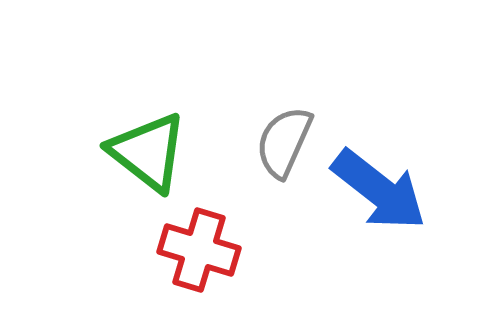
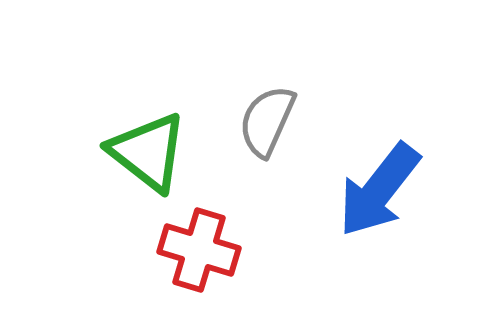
gray semicircle: moved 17 px left, 21 px up
blue arrow: rotated 90 degrees clockwise
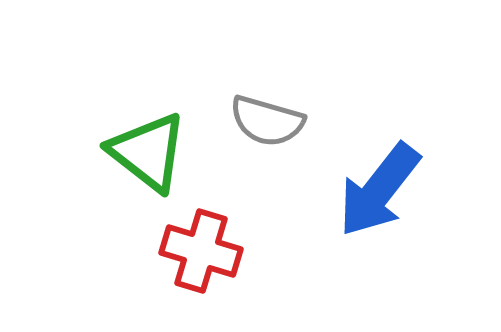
gray semicircle: rotated 98 degrees counterclockwise
red cross: moved 2 px right, 1 px down
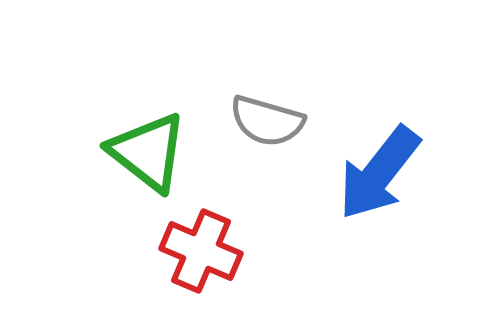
blue arrow: moved 17 px up
red cross: rotated 6 degrees clockwise
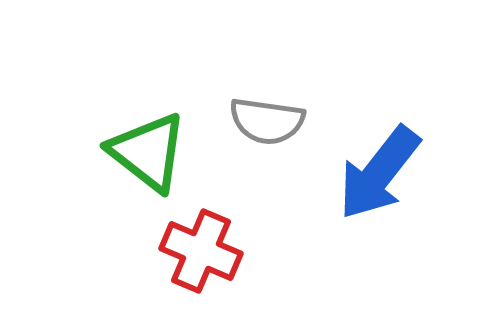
gray semicircle: rotated 8 degrees counterclockwise
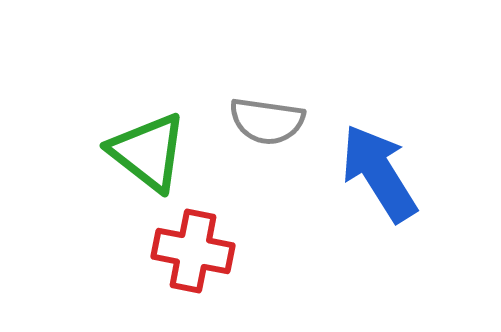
blue arrow: rotated 110 degrees clockwise
red cross: moved 8 px left; rotated 12 degrees counterclockwise
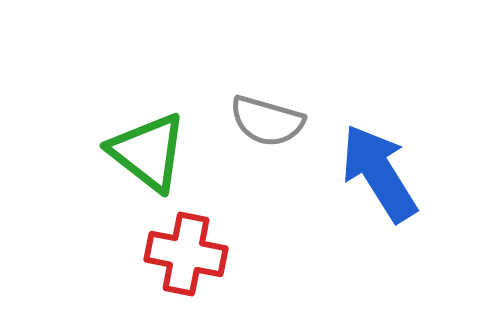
gray semicircle: rotated 8 degrees clockwise
red cross: moved 7 px left, 3 px down
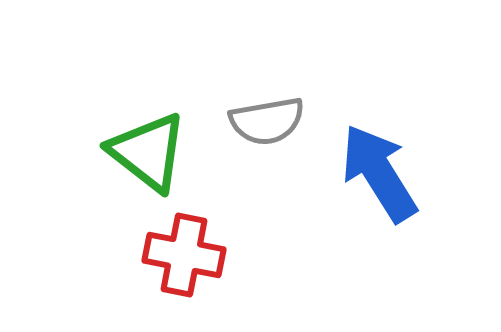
gray semicircle: rotated 26 degrees counterclockwise
red cross: moved 2 px left, 1 px down
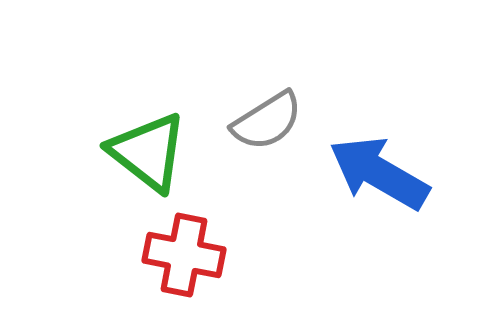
gray semicircle: rotated 22 degrees counterclockwise
blue arrow: rotated 28 degrees counterclockwise
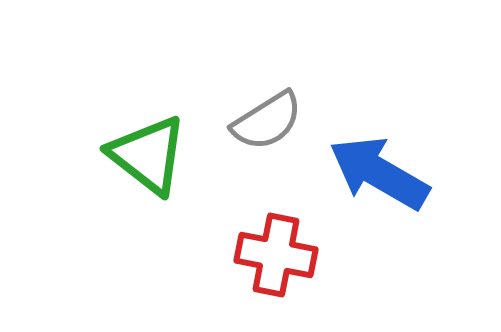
green triangle: moved 3 px down
red cross: moved 92 px right
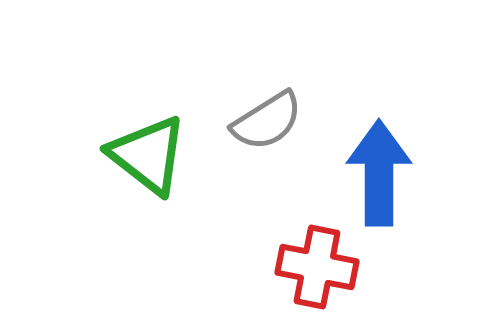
blue arrow: rotated 60 degrees clockwise
red cross: moved 41 px right, 12 px down
